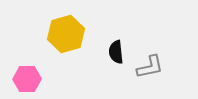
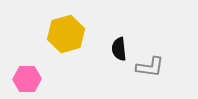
black semicircle: moved 3 px right, 3 px up
gray L-shape: rotated 20 degrees clockwise
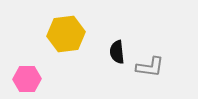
yellow hexagon: rotated 9 degrees clockwise
black semicircle: moved 2 px left, 3 px down
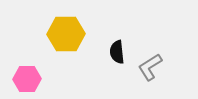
yellow hexagon: rotated 6 degrees clockwise
gray L-shape: rotated 140 degrees clockwise
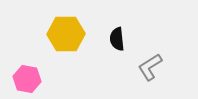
black semicircle: moved 13 px up
pink hexagon: rotated 12 degrees clockwise
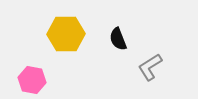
black semicircle: moved 1 px right; rotated 15 degrees counterclockwise
pink hexagon: moved 5 px right, 1 px down
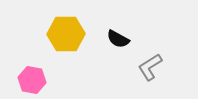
black semicircle: rotated 40 degrees counterclockwise
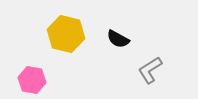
yellow hexagon: rotated 15 degrees clockwise
gray L-shape: moved 3 px down
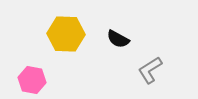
yellow hexagon: rotated 12 degrees counterclockwise
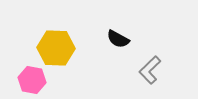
yellow hexagon: moved 10 px left, 14 px down
gray L-shape: rotated 12 degrees counterclockwise
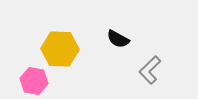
yellow hexagon: moved 4 px right, 1 px down
pink hexagon: moved 2 px right, 1 px down
